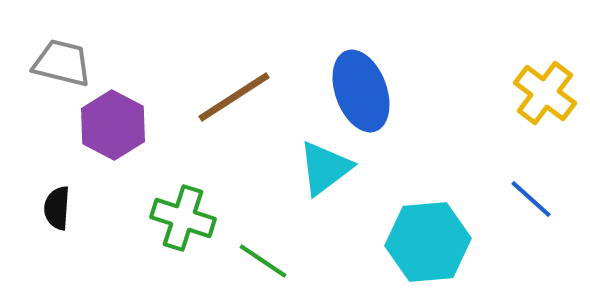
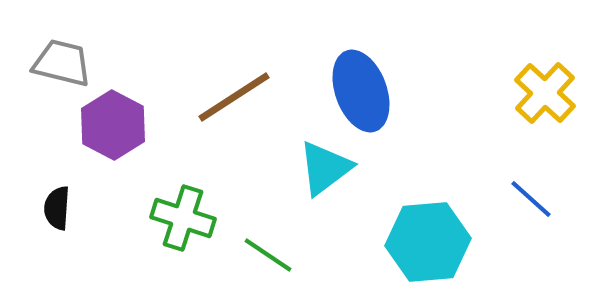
yellow cross: rotated 6 degrees clockwise
green line: moved 5 px right, 6 px up
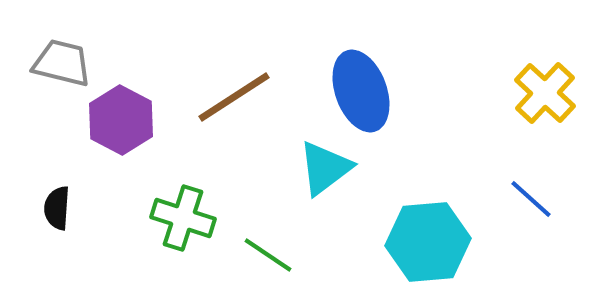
purple hexagon: moved 8 px right, 5 px up
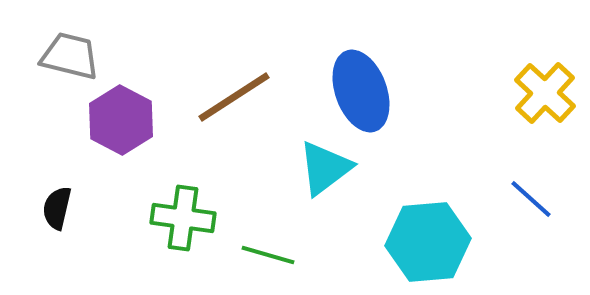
gray trapezoid: moved 8 px right, 7 px up
black semicircle: rotated 9 degrees clockwise
green cross: rotated 10 degrees counterclockwise
green line: rotated 18 degrees counterclockwise
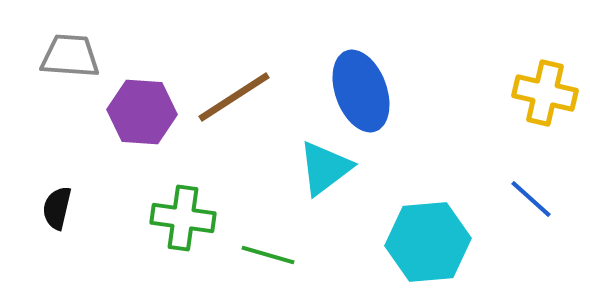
gray trapezoid: rotated 10 degrees counterclockwise
yellow cross: rotated 30 degrees counterclockwise
purple hexagon: moved 21 px right, 8 px up; rotated 24 degrees counterclockwise
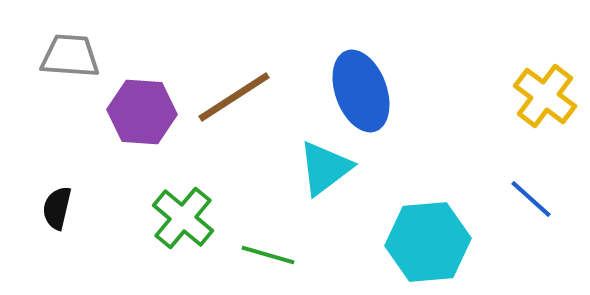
yellow cross: moved 3 px down; rotated 24 degrees clockwise
green cross: rotated 32 degrees clockwise
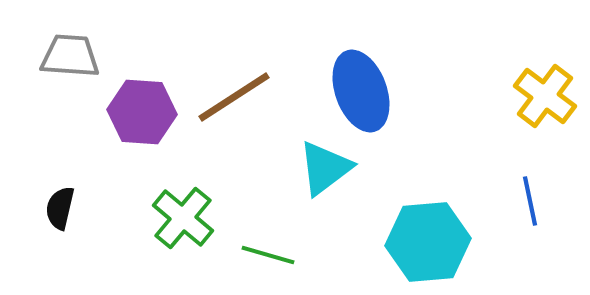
blue line: moved 1 px left, 2 px down; rotated 36 degrees clockwise
black semicircle: moved 3 px right
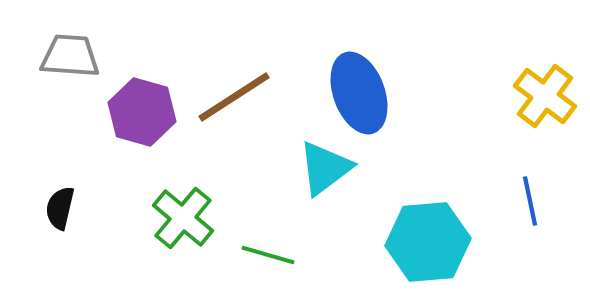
blue ellipse: moved 2 px left, 2 px down
purple hexagon: rotated 12 degrees clockwise
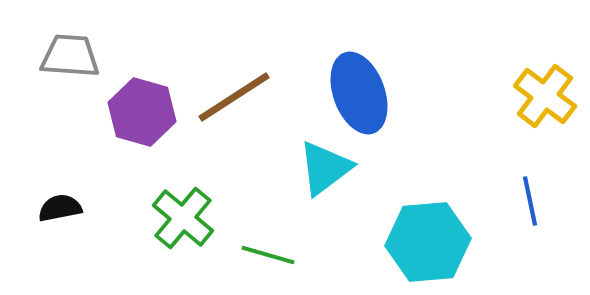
black semicircle: rotated 66 degrees clockwise
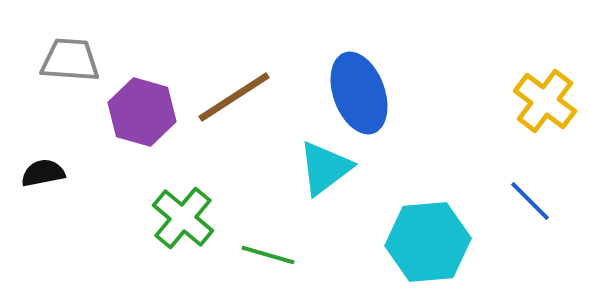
gray trapezoid: moved 4 px down
yellow cross: moved 5 px down
blue line: rotated 33 degrees counterclockwise
black semicircle: moved 17 px left, 35 px up
